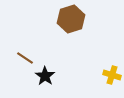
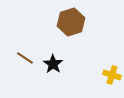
brown hexagon: moved 3 px down
black star: moved 8 px right, 12 px up
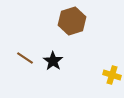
brown hexagon: moved 1 px right, 1 px up
black star: moved 3 px up
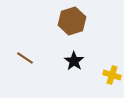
black star: moved 21 px right
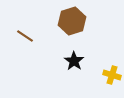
brown line: moved 22 px up
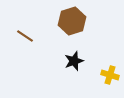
black star: rotated 18 degrees clockwise
yellow cross: moved 2 px left
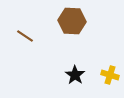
brown hexagon: rotated 20 degrees clockwise
black star: moved 1 px right, 14 px down; rotated 18 degrees counterclockwise
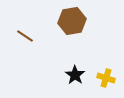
brown hexagon: rotated 12 degrees counterclockwise
yellow cross: moved 4 px left, 3 px down
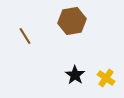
brown line: rotated 24 degrees clockwise
yellow cross: rotated 18 degrees clockwise
